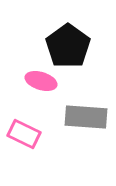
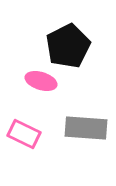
black pentagon: rotated 9 degrees clockwise
gray rectangle: moved 11 px down
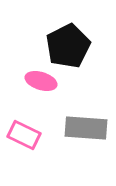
pink rectangle: moved 1 px down
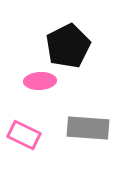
pink ellipse: moved 1 px left; rotated 20 degrees counterclockwise
gray rectangle: moved 2 px right
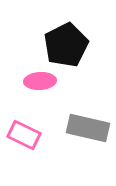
black pentagon: moved 2 px left, 1 px up
gray rectangle: rotated 9 degrees clockwise
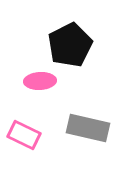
black pentagon: moved 4 px right
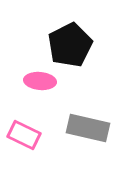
pink ellipse: rotated 8 degrees clockwise
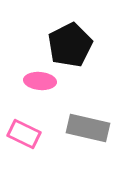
pink rectangle: moved 1 px up
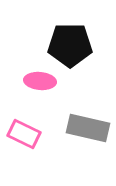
black pentagon: rotated 27 degrees clockwise
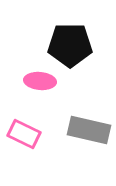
gray rectangle: moved 1 px right, 2 px down
